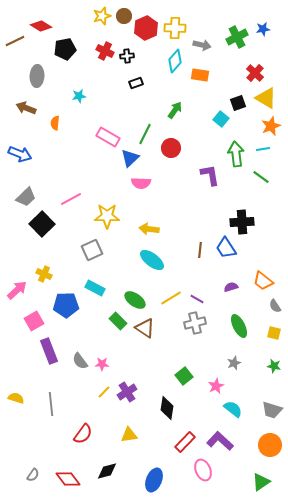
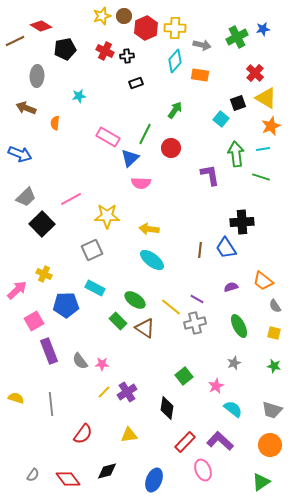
green line at (261, 177): rotated 18 degrees counterclockwise
yellow line at (171, 298): moved 9 px down; rotated 70 degrees clockwise
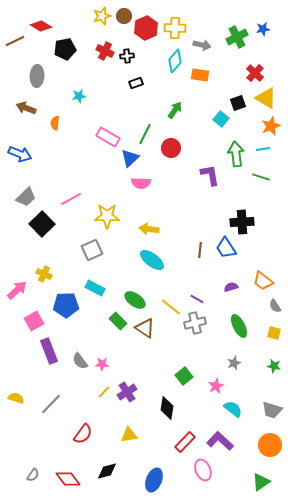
gray line at (51, 404): rotated 50 degrees clockwise
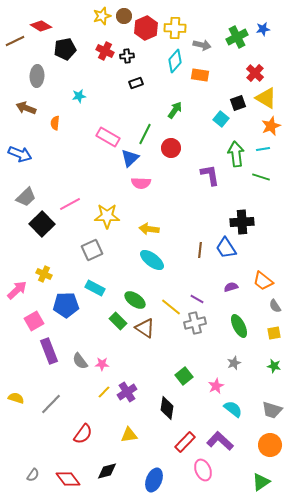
pink line at (71, 199): moved 1 px left, 5 px down
yellow square at (274, 333): rotated 24 degrees counterclockwise
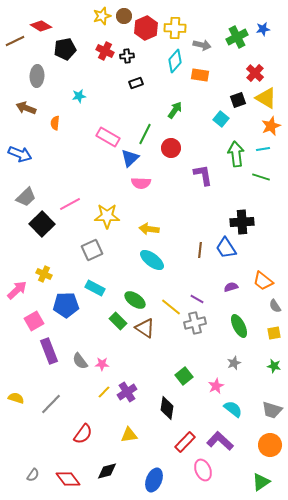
black square at (238, 103): moved 3 px up
purple L-shape at (210, 175): moved 7 px left
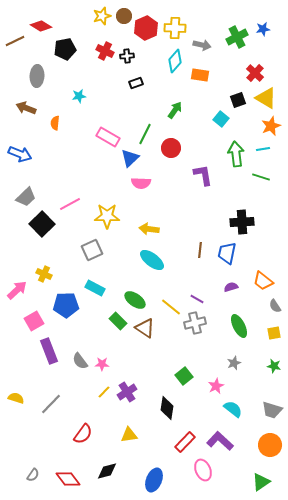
blue trapezoid at (226, 248): moved 1 px right, 5 px down; rotated 45 degrees clockwise
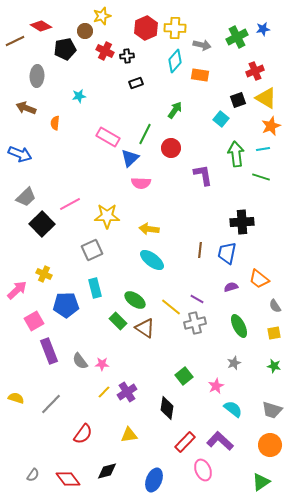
brown circle at (124, 16): moved 39 px left, 15 px down
red cross at (255, 73): moved 2 px up; rotated 24 degrees clockwise
orange trapezoid at (263, 281): moved 4 px left, 2 px up
cyan rectangle at (95, 288): rotated 48 degrees clockwise
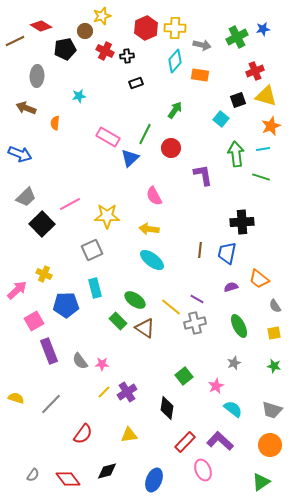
yellow triangle at (266, 98): moved 2 px up; rotated 15 degrees counterclockwise
pink semicircle at (141, 183): moved 13 px right, 13 px down; rotated 60 degrees clockwise
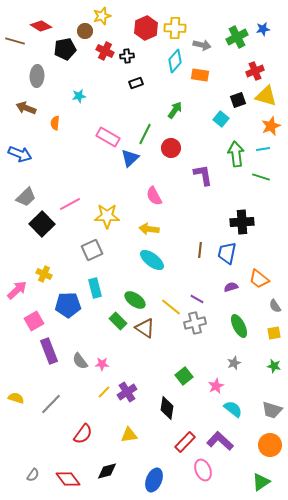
brown line at (15, 41): rotated 42 degrees clockwise
blue pentagon at (66, 305): moved 2 px right
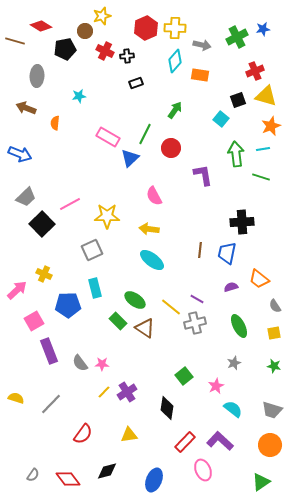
gray semicircle at (80, 361): moved 2 px down
